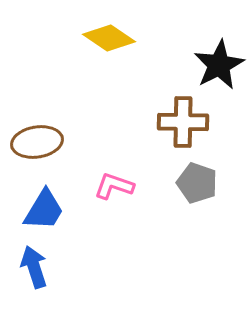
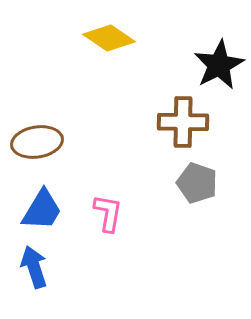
pink L-shape: moved 6 px left, 27 px down; rotated 81 degrees clockwise
blue trapezoid: moved 2 px left
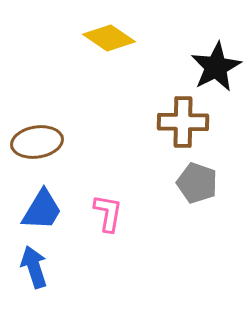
black star: moved 3 px left, 2 px down
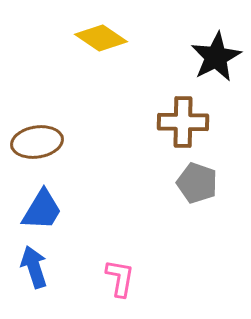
yellow diamond: moved 8 px left
black star: moved 10 px up
pink L-shape: moved 12 px right, 65 px down
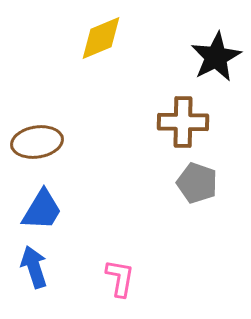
yellow diamond: rotated 57 degrees counterclockwise
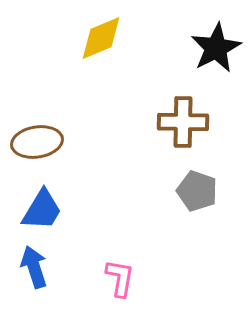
black star: moved 9 px up
gray pentagon: moved 8 px down
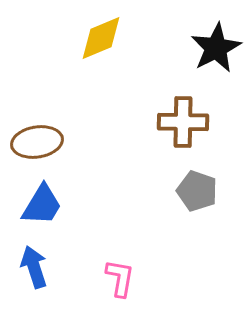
blue trapezoid: moved 5 px up
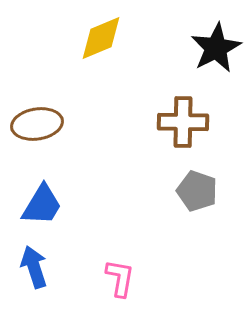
brown ellipse: moved 18 px up
